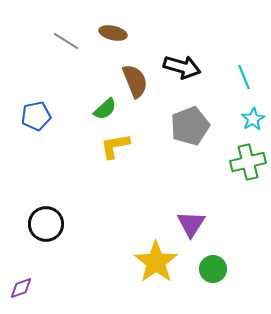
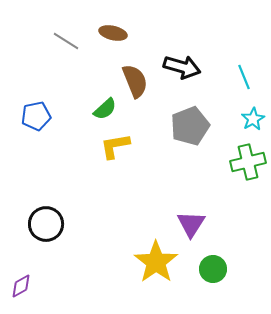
purple diamond: moved 2 px up; rotated 10 degrees counterclockwise
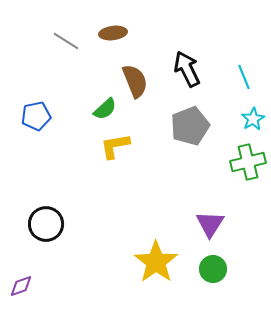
brown ellipse: rotated 20 degrees counterclockwise
black arrow: moved 5 px right, 2 px down; rotated 132 degrees counterclockwise
purple triangle: moved 19 px right
purple diamond: rotated 10 degrees clockwise
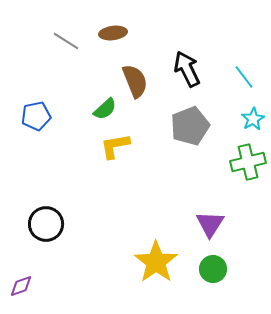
cyan line: rotated 15 degrees counterclockwise
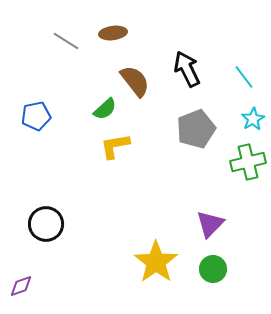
brown semicircle: rotated 16 degrees counterclockwise
gray pentagon: moved 6 px right, 3 px down
purple triangle: rotated 12 degrees clockwise
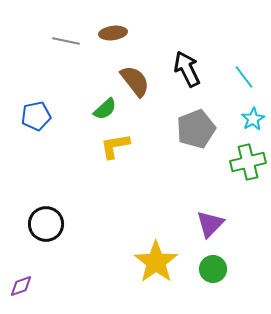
gray line: rotated 20 degrees counterclockwise
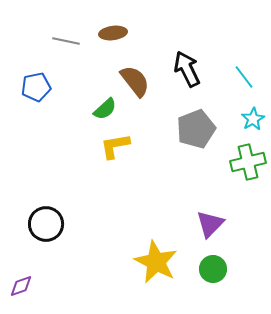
blue pentagon: moved 29 px up
yellow star: rotated 9 degrees counterclockwise
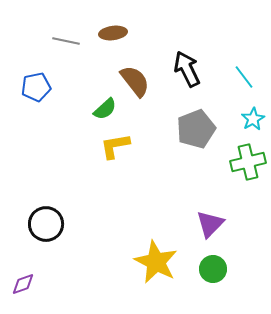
purple diamond: moved 2 px right, 2 px up
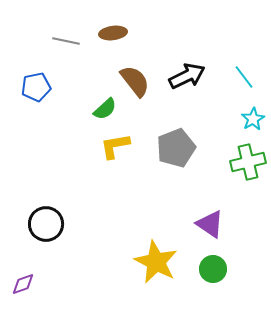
black arrow: moved 7 px down; rotated 90 degrees clockwise
gray pentagon: moved 20 px left, 19 px down
purple triangle: rotated 40 degrees counterclockwise
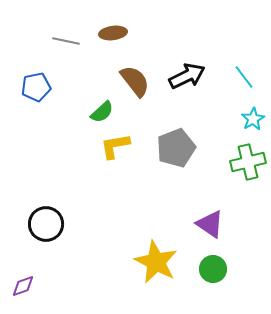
green semicircle: moved 3 px left, 3 px down
purple diamond: moved 2 px down
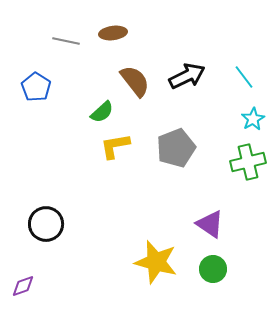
blue pentagon: rotated 28 degrees counterclockwise
yellow star: rotated 12 degrees counterclockwise
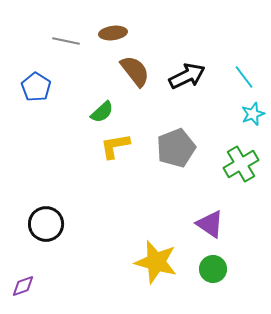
brown semicircle: moved 10 px up
cyan star: moved 5 px up; rotated 10 degrees clockwise
green cross: moved 7 px left, 2 px down; rotated 16 degrees counterclockwise
